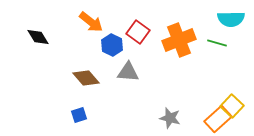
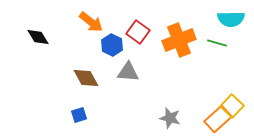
brown diamond: rotated 12 degrees clockwise
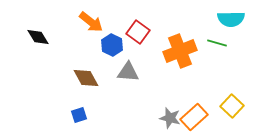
orange cross: moved 1 px right, 11 px down
orange rectangle: moved 24 px left, 2 px up
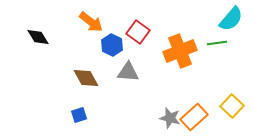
cyan semicircle: rotated 48 degrees counterclockwise
green line: rotated 24 degrees counterclockwise
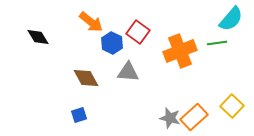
blue hexagon: moved 2 px up
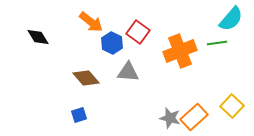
brown diamond: rotated 12 degrees counterclockwise
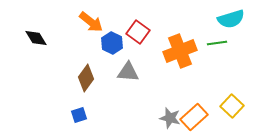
cyan semicircle: rotated 32 degrees clockwise
black diamond: moved 2 px left, 1 px down
brown diamond: rotated 76 degrees clockwise
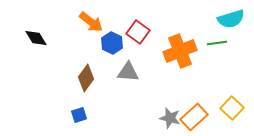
yellow square: moved 2 px down
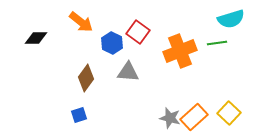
orange arrow: moved 10 px left
black diamond: rotated 60 degrees counterclockwise
yellow square: moved 3 px left, 5 px down
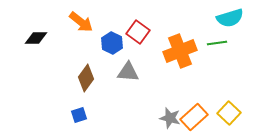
cyan semicircle: moved 1 px left, 1 px up
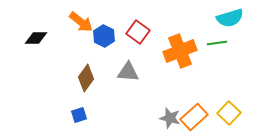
blue hexagon: moved 8 px left, 7 px up
